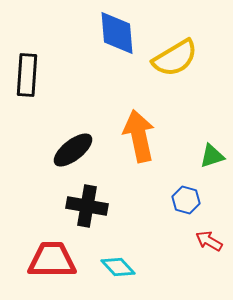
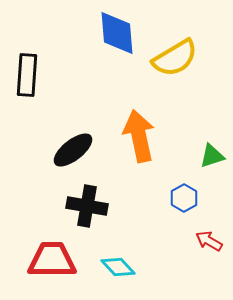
blue hexagon: moved 2 px left, 2 px up; rotated 16 degrees clockwise
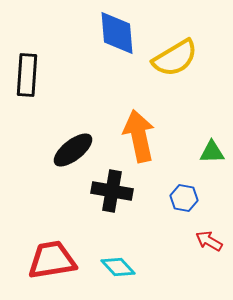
green triangle: moved 4 px up; rotated 16 degrees clockwise
blue hexagon: rotated 20 degrees counterclockwise
black cross: moved 25 px right, 15 px up
red trapezoid: rotated 9 degrees counterclockwise
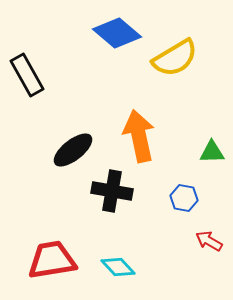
blue diamond: rotated 45 degrees counterclockwise
black rectangle: rotated 33 degrees counterclockwise
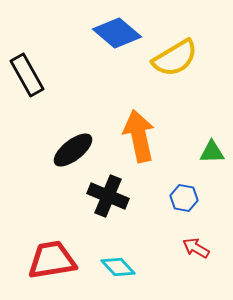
black cross: moved 4 px left, 5 px down; rotated 12 degrees clockwise
red arrow: moved 13 px left, 7 px down
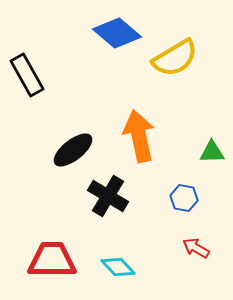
black cross: rotated 9 degrees clockwise
red trapezoid: rotated 9 degrees clockwise
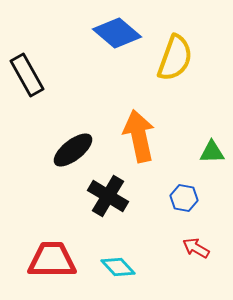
yellow semicircle: rotated 39 degrees counterclockwise
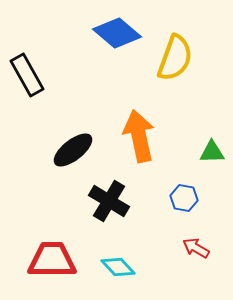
black cross: moved 1 px right, 5 px down
